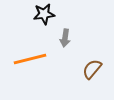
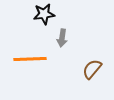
gray arrow: moved 3 px left
orange line: rotated 12 degrees clockwise
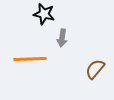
black star: rotated 20 degrees clockwise
brown semicircle: moved 3 px right
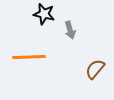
gray arrow: moved 8 px right, 8 px up; rotated 24 degrees counterclockwise
orange line: moved 1 px left, 2 px up
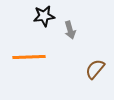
black star: moved 2 px down; rotated 20 degrees counterclockwise
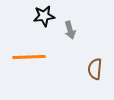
brown semicircle: rotated 35 degrees counterclockwise
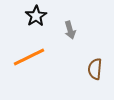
black star: moved 8 px left; rotated 25 degrees counterclockwise
orange line: rotated 24 degrees counterclockwise
